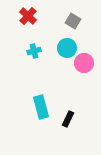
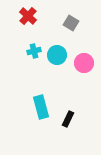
gray square: moved 2 px left, 2 px down
cyan circle: moved 10 px left, 7 px down
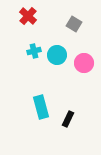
gray square: moved 3 px right, 1 px down
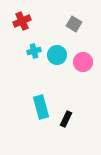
red cross: moved 6 px left, 5 px down; rotated 24 degrees clockwise
pink circle: moved 1 px left, 1 px up
black rectangle: moved 2 px left
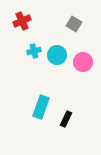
cyan rectangle: rotated 35 degrees clockwise
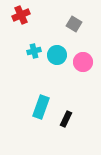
red cross: moved 1 px left, 6 px up
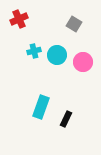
red cross: moved 2 px left, 4 px down
